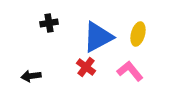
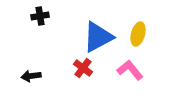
black cross: moved 9 px left, 7 px up
red cross: moved 3 px left, 1 px down
pink L-shape: moved 1 px up
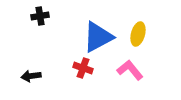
red cross: rotated 18 degrees counterclockwise
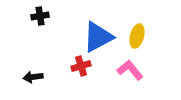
yellow ellipse: moved 1 px left, 2 px down
red cross: moved 2 px left, 2 px up; rotated 36 degrees counterclockwise
black arrow: moved 2 px right, 1 px down
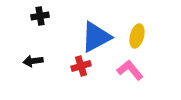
blue triangle: moved 2 px left
black arrow: moved 16 px up
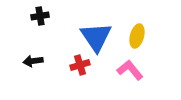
blue triangle: rotated 36 degrees counterclockwise
red cross: moved 1 px left, 1 px up
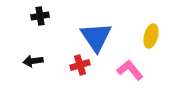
yellow ellipse: moved 14 px right
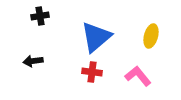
blue triangle: rotated 24 degrees clockwise
red cross: moved 12 px right, 7 px down; rotated 24 degrees clockwise
pink L-shape: moved 8 px right, 6 px down
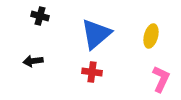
black cross: rotated 24 degrees clockwise
blue triangle: moved 3 px up
pink L-shape: moved 23 px right, 3 px down; rotated 64 degrees clockwise
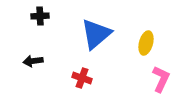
black cross: rotated 18 degrees counterclockwise
yellow ellipse: moved 5 px left, 7 px down
red cross: moved 10 px left, 6 px down; rotated 12 degrees clockwise
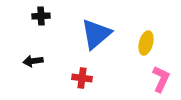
black cross: moved 1 px right
red cross: rotated 12 degrees counterclockwise
